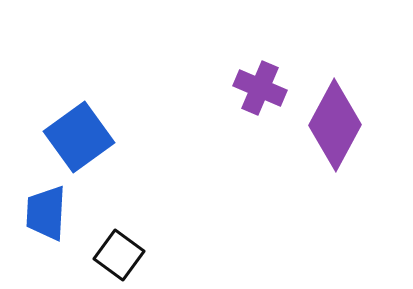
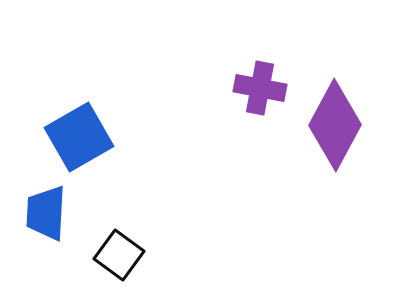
purple cross: rotated 12 degrees counterclockwise
blue square: rotated 6 degrees clockwise
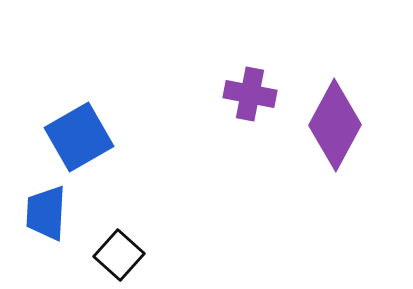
purple cross: moved 10 px left, 6 px down
black square: rotated 6 degrees clockwise
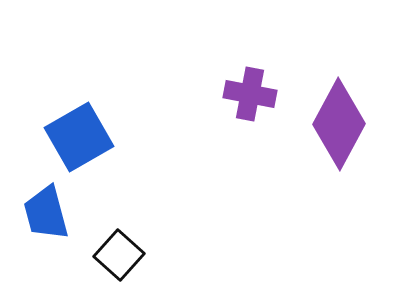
purple diamond: moved 4 px right, 1 px up
blue trapezoid: rotated 18 degrees counterclockwise
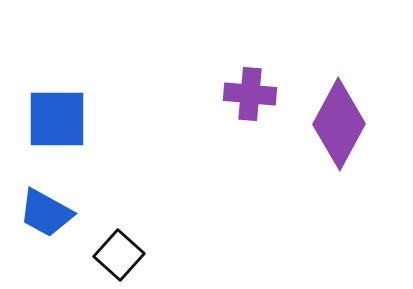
purple cross: rotated 6 degrees counterclockwise
blue square: moved 22 px left, 18 px up; rotated 30 degrees clockwise
blue trapezoid: rotated 46 degrees counterclockwise
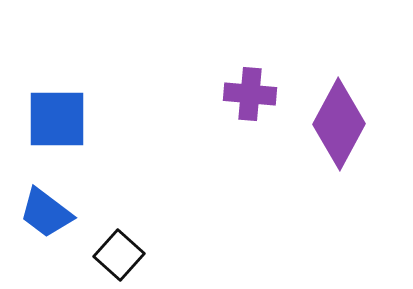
blue trapezoid: rotated 8 degrees clockwise
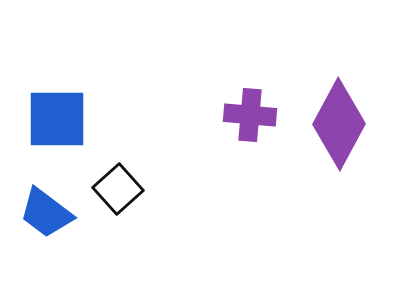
purple cross: moved 21 px down
black square: moved 1 px left, 66 px up; rotated 6 degrees clockwise
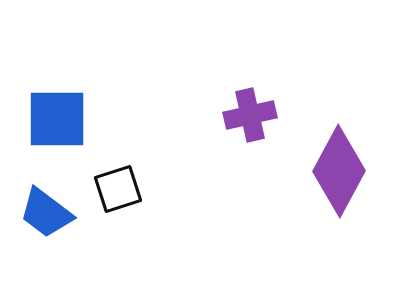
purple cross: rotated 18 degrees counterclockwise
purple diamond: moved 47 px down
black square: rotated 24 degrees clockwise
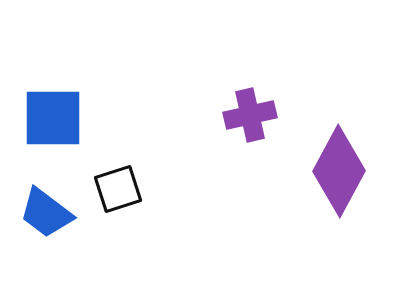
blue square: moved 4 px left, 1 px up
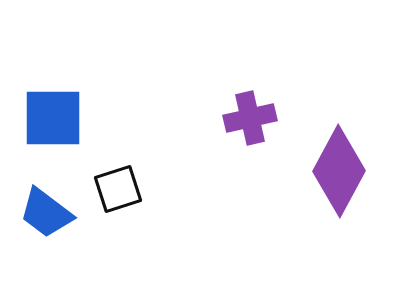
purple cross: moved 3 px down
